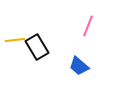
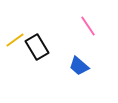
pink line: rotated 55 degrees counterclockwise
yellow line: rotated 30 degrees counterclockwise
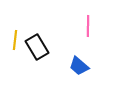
pink line: rotated 35 degrees clockwise
yellow line: rotated 48 degrees counterclockwise
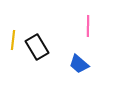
yellow line: moved 2 px left
blue trapezoid: moved 2 px up
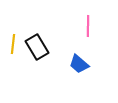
yellow line: moved 4 px down
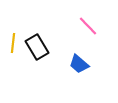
pink line: rotated 45 degrees counterclockwise
yellow line: moved 1 px up
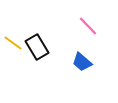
yellow line: rotated 60 degrees counterclockwise
blue trapezoid: moved 3 px right, 2 px up
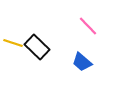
yellow line: rotated 18 degrees counterclockwise
black rectangle: rotated 15 degrees counterclockwise
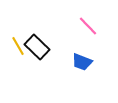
yellow line: moved 5 px right, 3 px down; rotated 42 degrees clockwise
blue trapezoid: rotated 20 degrees counterclockwise
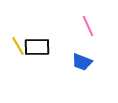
pink line: rotated 20 degrees clockwise
black rectangle: rotated 45 degrees counterclockwise
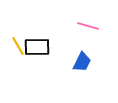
pink line: rotated 50 degrees counterclockwise
blue trapezoid: rotated 85 degrees counterclockwise
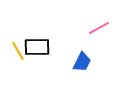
pink line: moved 11 px right, 2 px down; rotated 45 degrees counterclockwise
yellow line: moved 5 px down
